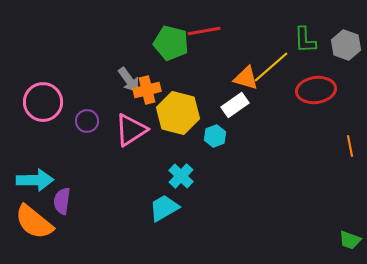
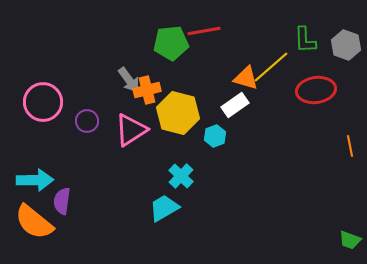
green pentagon: rotated 20 degrees counterclockwise
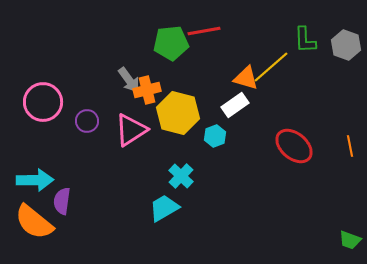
red ellipse: moved 22 px left, 56 px down; rotated 48 degrees clockwise
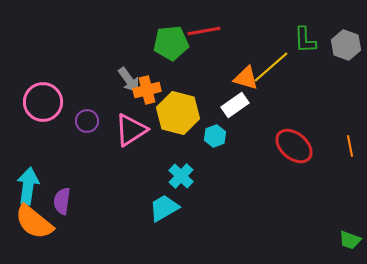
cyan arrow: moved 7 px left, 6 px down; rotated 81 degrees counterclockwise
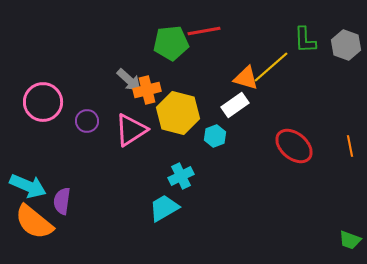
gray arrow: rotated 12 degrees counterclockwise
cyan cross: rotated 20 degrees clockwise
cyan arrow: rotated 105 degrees clockwise
